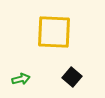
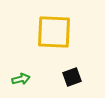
black square: rotated 30 degrees clockwise
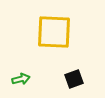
black square: moved 2 px right, 2 px down
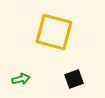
yellow square: rotated 12 degrees clockwise
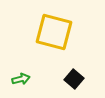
black square: rotated 30 degrees counterclockwise
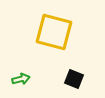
black square: rotated 18 degrees counterclockwise
